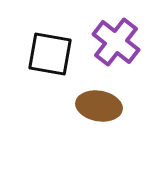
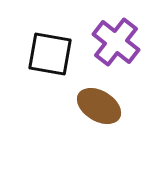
brown ellipse: rotated 21 degrees clockwise
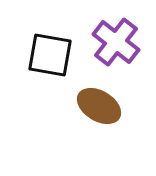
black square: moved 1 px down
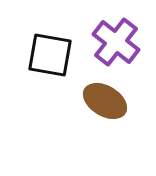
brown ellipse: moved 6 px right, 5 px up
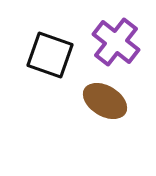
black square: rotated 9 degrees clockwise
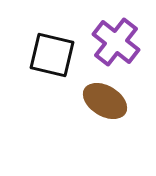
black square: moved 2 px right; rotated 6 degrees counterclockwise
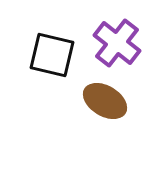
purple cross: moved 1 px right, 1 px down
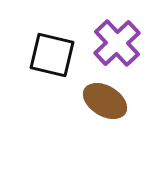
purple cross: rotated 9 degrees clockwise
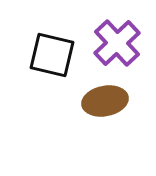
brown ellipse: rotated 42 degrees counterclockwise
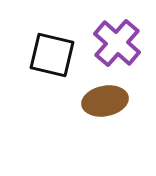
purple cross: rotated 6 degrees counterclockwise
